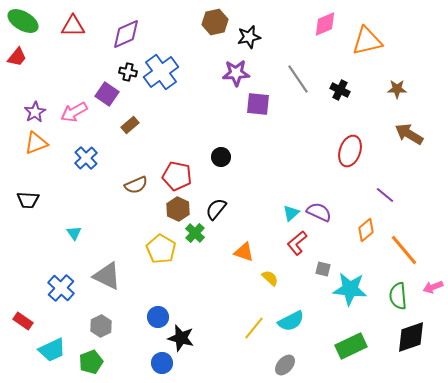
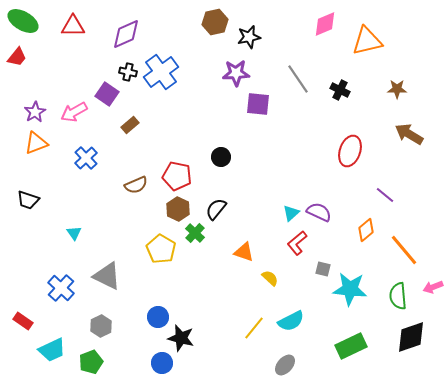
black trapezoid at (28, 200): rotated 15 degrees clockwise
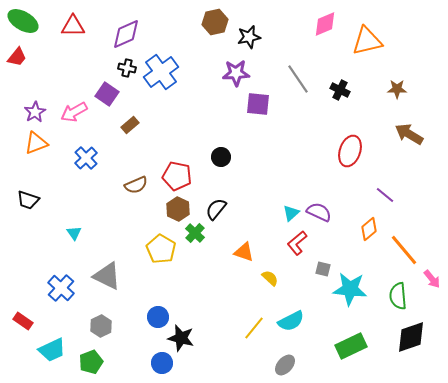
black cross at (128, 72): moved 1 px left, 4 px up
orange diamond at (366, 230): moved 3 px right, 1 px up
pink arrow at (433, 287): moved 1 px left, 8 px up; rotated 108 degrees counterclockwise
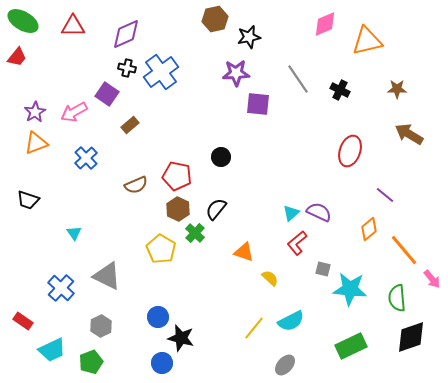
brown hexagon at (215, 22): moved 3 px up
green semicircle at (398, 296): moved 1 px left, 2 px down
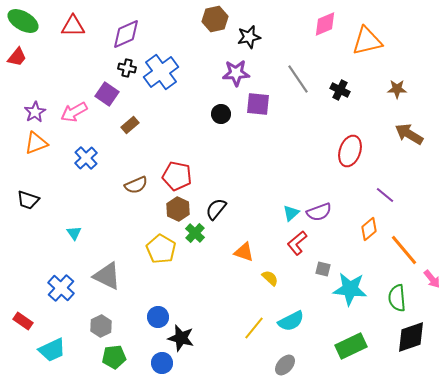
black circle at (221, 157): moved 43 px up
purple semicircle at (319, 212): rotated 135 degrees clockwise
green pentagon at (91, 362): moved 23 px right, 5 px up; rotated 15 degrees clockwise
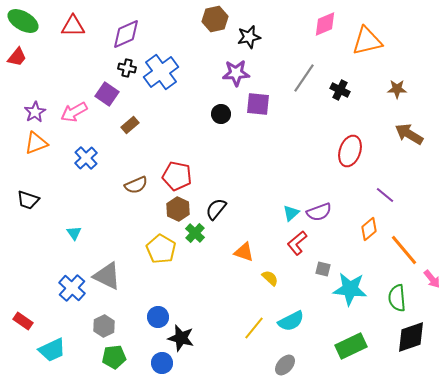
gray line at (298, 79): moved 6 px right, 1 px up; rotated 68 degrees clockwise
blue cross at (61, 288): moved 11 px right
gray hexagon at (101, 326): moved 3 px right
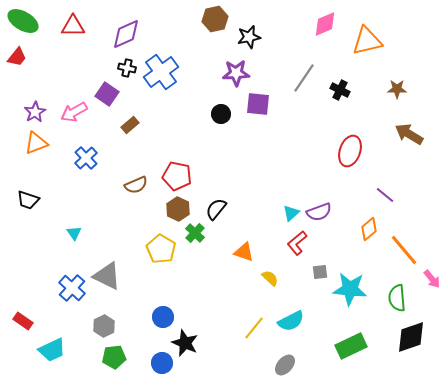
gray square at (323, 269): moved 3 px left, 3 px down; rotated 21 degrees counterclockwise
blue circle at (158, 317): moved 5 px right
black star at (181, 338): moved 4 px right, 5 px down; rotated 8 degrees clockwise
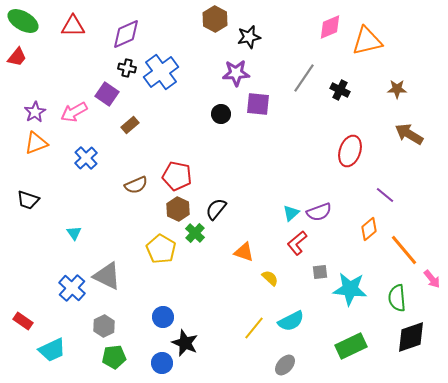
brown hexagon at (215, 19): rotated 20 degrees counterclockwise
pink diamond at (325, 24): moved 5 px right, 3 px down
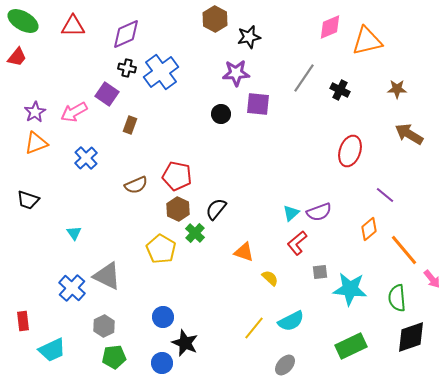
brown rectangle at (130, 125): rotated 30 degrees counterclockwise
red rectangle at (23, 321): rotated 48 degrees clockwise
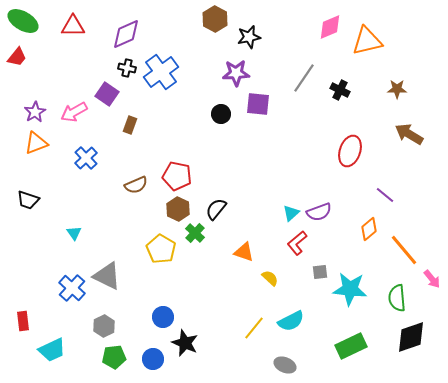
blue circle at (162, 363): moved 9 px left, 4 px up
gray ellipse at (285, 365): rotated 70 degrees clockwise
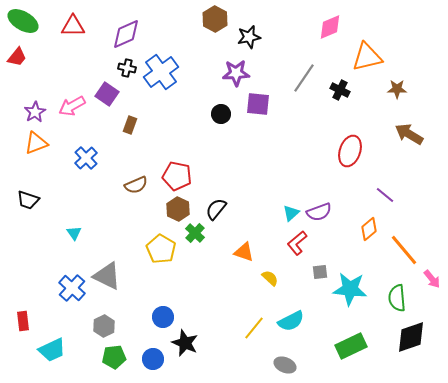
orange triangle at (367, 41): moved 16 px down
pink arrow at (74, 112): moved 2 px left, 6 px up
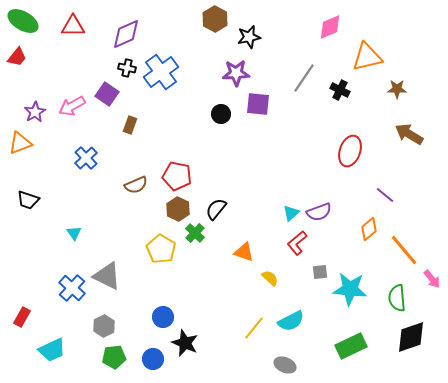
orange triangle at (36, 143): moved 16 px left
red rectangle at (23, 321): moved 1 px left, 4 px up; rotated 36 degrees clockwise
